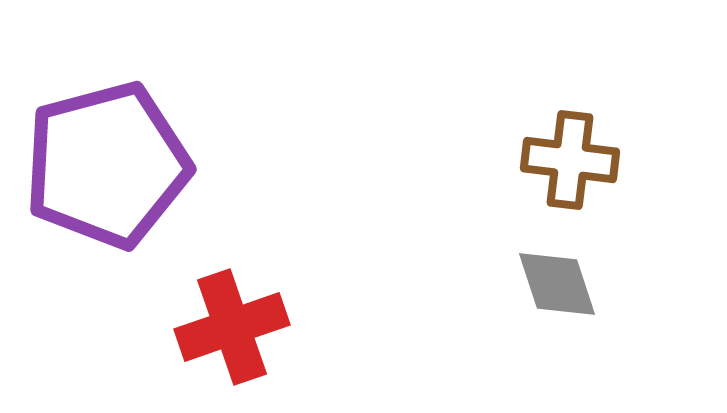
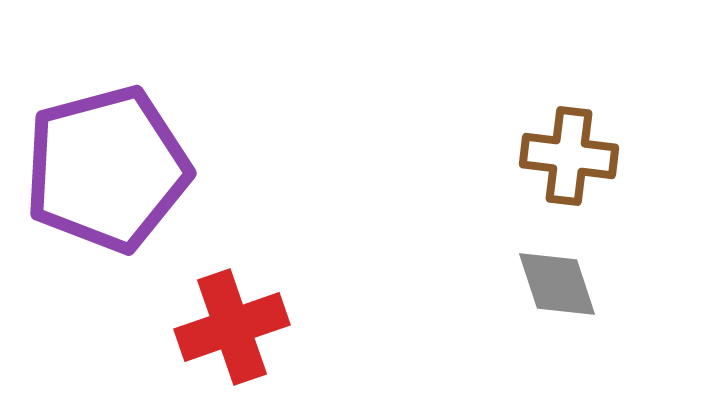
brown cross: moved 1 px left, 4 px up
purple pentagon: moved 4 px down
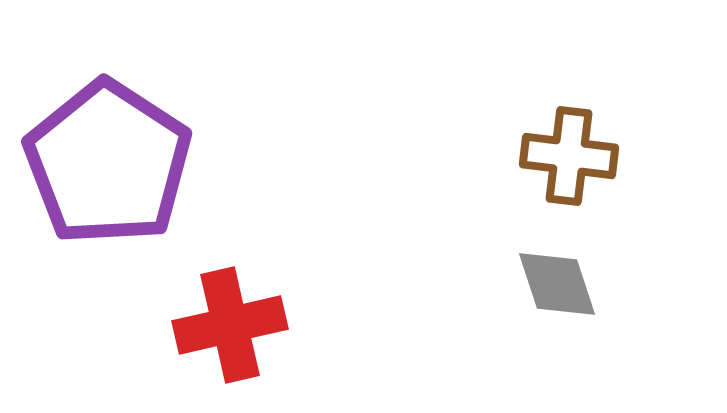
purple pentagon: moved 1 px right, 6 px up; rotated 24 degrees counterclockwise
red cross: moved 2 px left, 2 px up; rotated 6 degrees clockwise
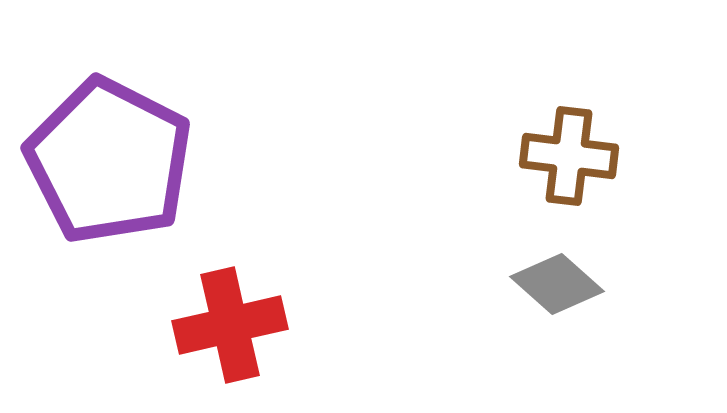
purple pentagon: moved 1 px right, 2 px up; rotated 6 degrees counterclockwise
gray diamond: rotated 30 degrees counterclockwise
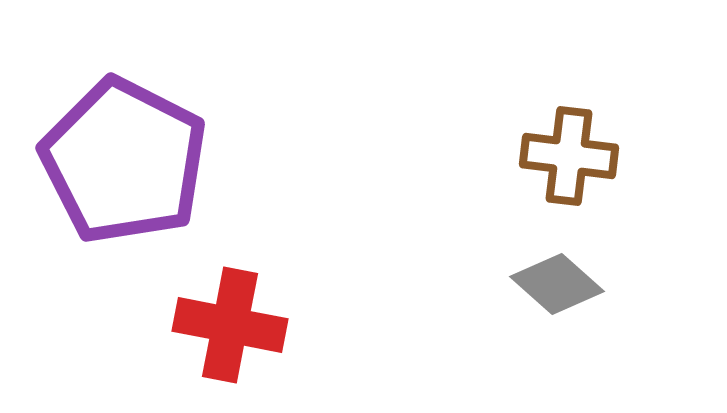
purple pentagon: moved 15 px right
red cross: rotated 24 degrees clockwise
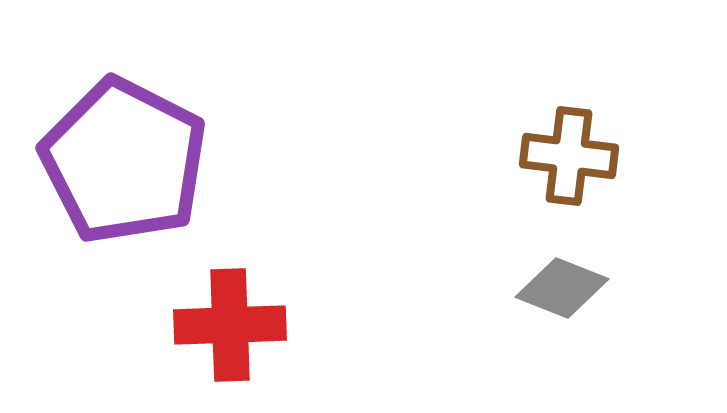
gray diamond: moved 5 px right, 4 px down; rotated 20 degrees counterclockwise
red cross: rotated 13 degrees counterclockwise
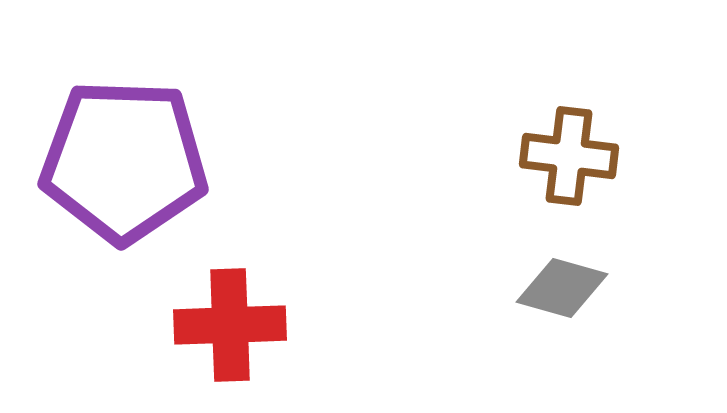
purple pentagon: rotated 25 degrees counterclockwise
gray diamond: rotated 6 degrees counterclockwise
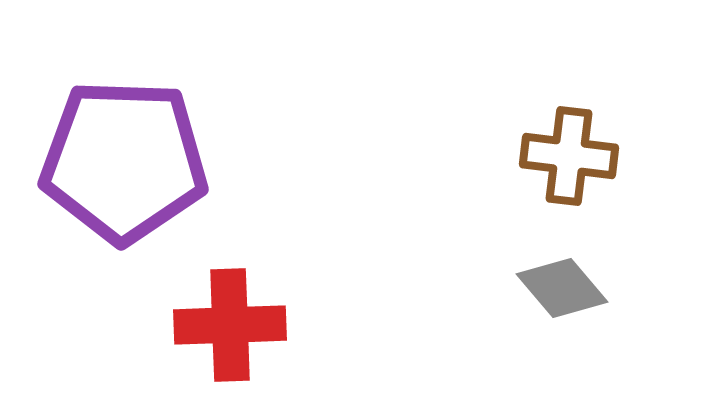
gray diamond: rotated 34 degrees clockwise
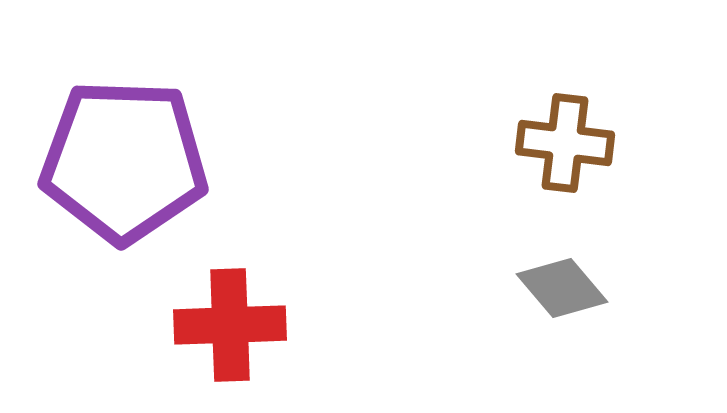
brown cross: moved 4 px left, 13 px up
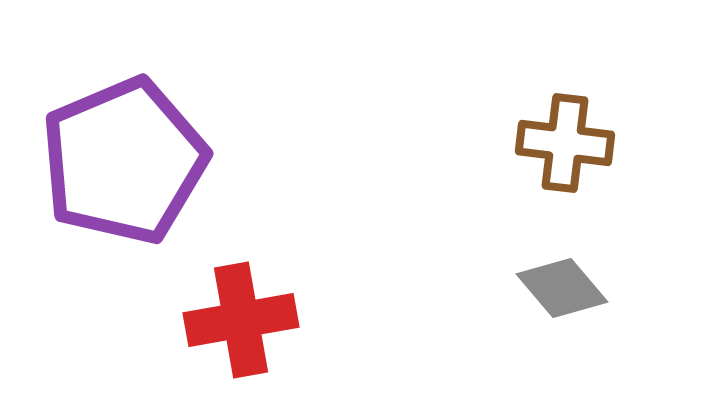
purple pentagon: rotated 25 degrees counterclockwise
red cross: moved 11 px right, 5 px up; rotated 8 degrees counterclockwise
